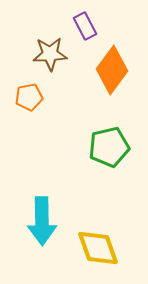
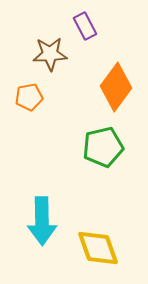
orange diamond: moved 4 px right, 17 px down
green pentagon: moved 6 px left
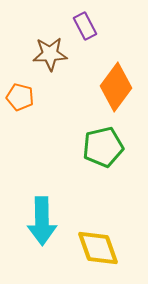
orange pentagon: moved 9 px left; rotated 24 degrees clockwise
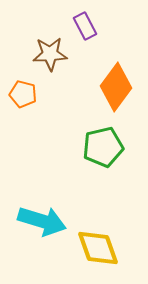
orange pentagon: moved 3 px right, 3 px up
cyan arrow: rotated 72 degrees counterclockwise
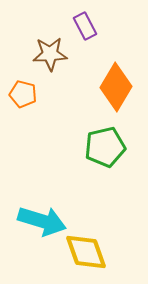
orange diamond: rotated 6 degrees counterclockwise
green pentagon: moved 2 px right
yellow diamond: moved 12 px left, 4 px down
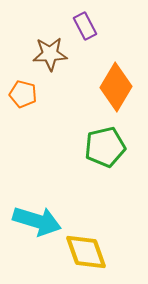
cyan arrow: moved 5 px left
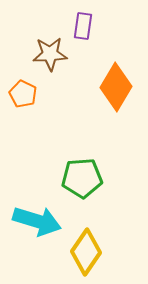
purple rectangle: moved 2 px left; rotated 36 degrees clockwise
orange pentagon: rotated 12 degrees clockwise
green pentagon: moved 23 px left, 31 px down; rotated 9 degrees clockwise
yellow diamond: rotated 54 degrees clockwise
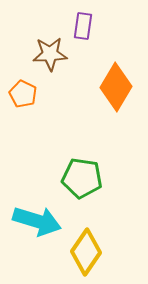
green pentagon: rotated 12 degrees clockwise
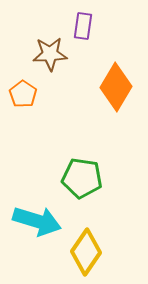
orange pentagon: rotated 8 degrees clockwise
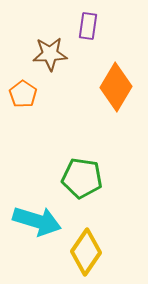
purple rectangle: moved 5 px right
